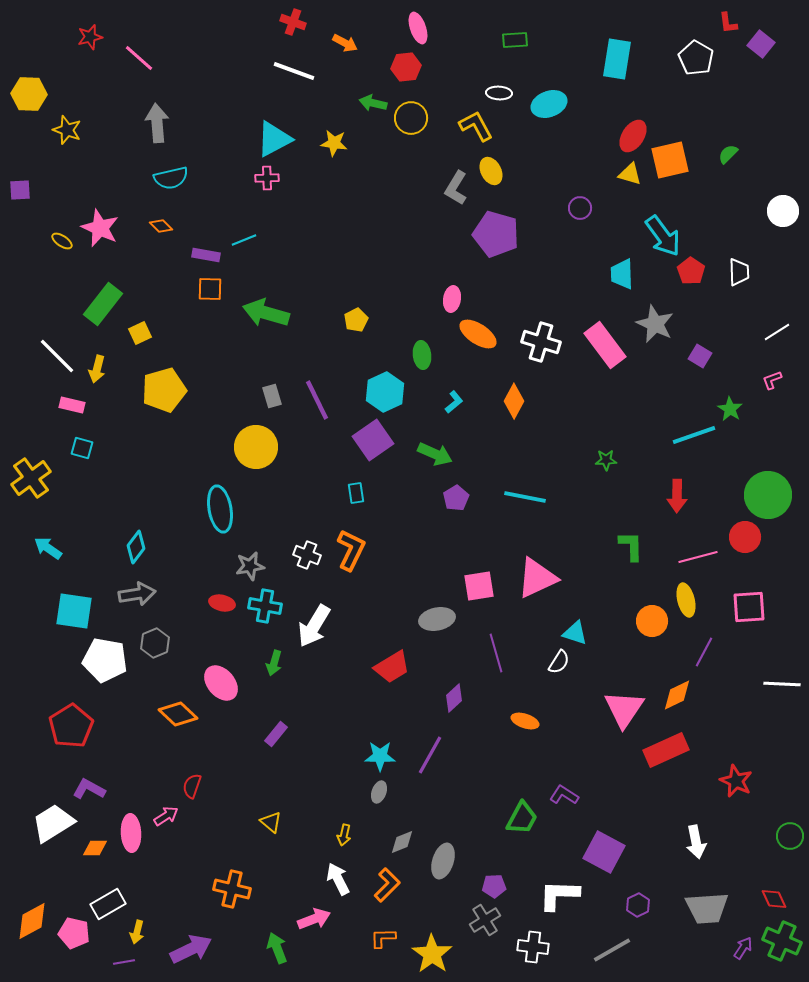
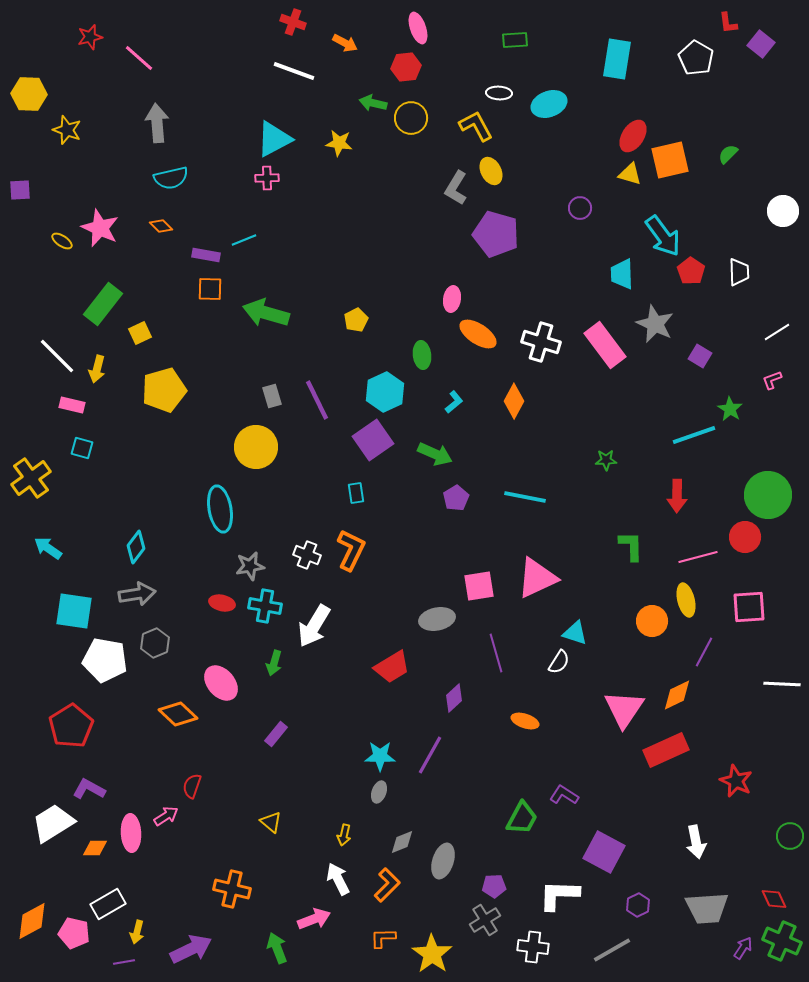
yellow star at (334, 143): moved 5 px right
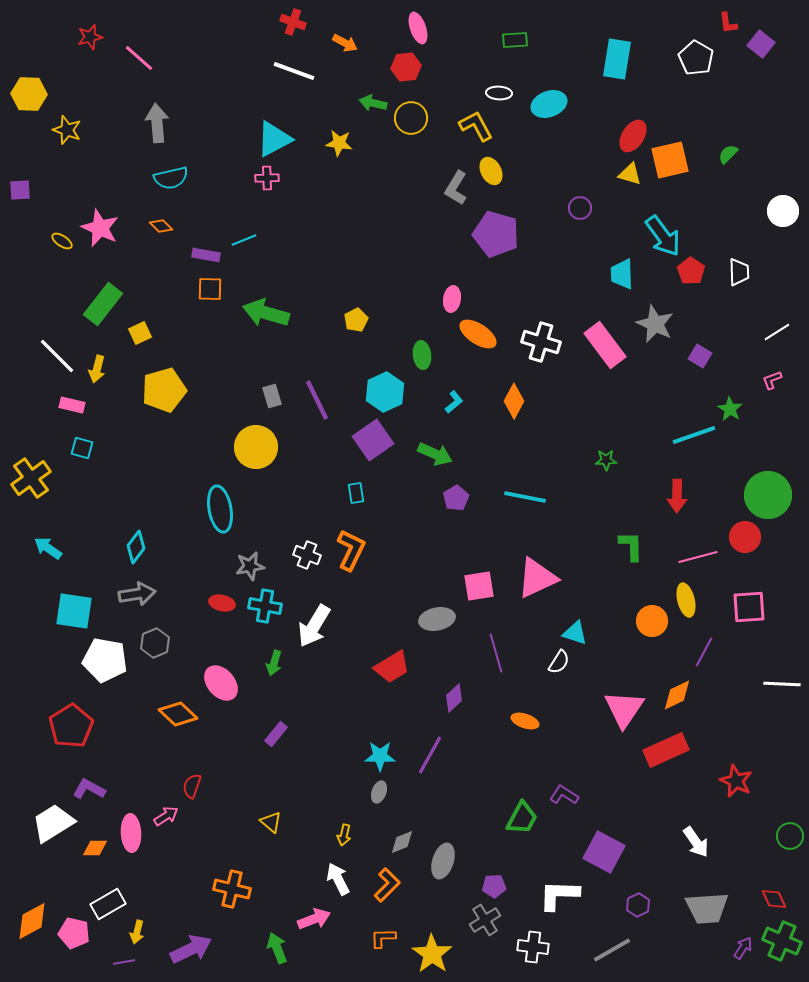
white arrow at (696, 842): rotated 24 degrees counterclockwise
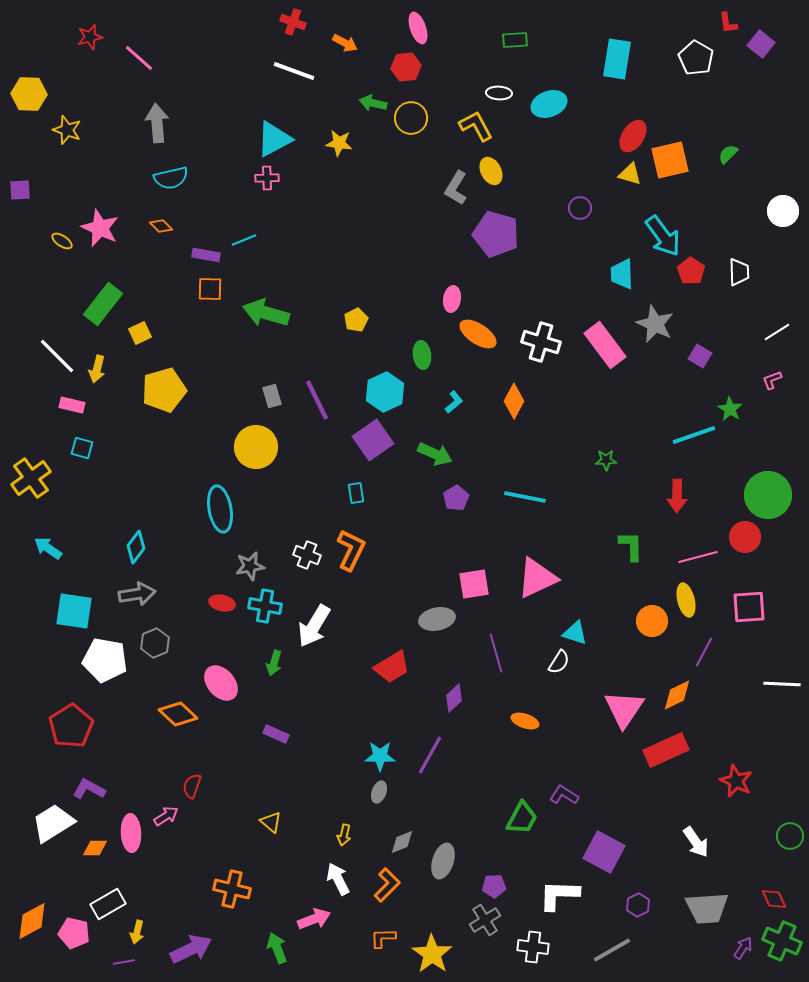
pink square at (479, 586): moved 5 px left, 2 px up
purple rectangle at (276, 734): rotated 75 degrees clockwise
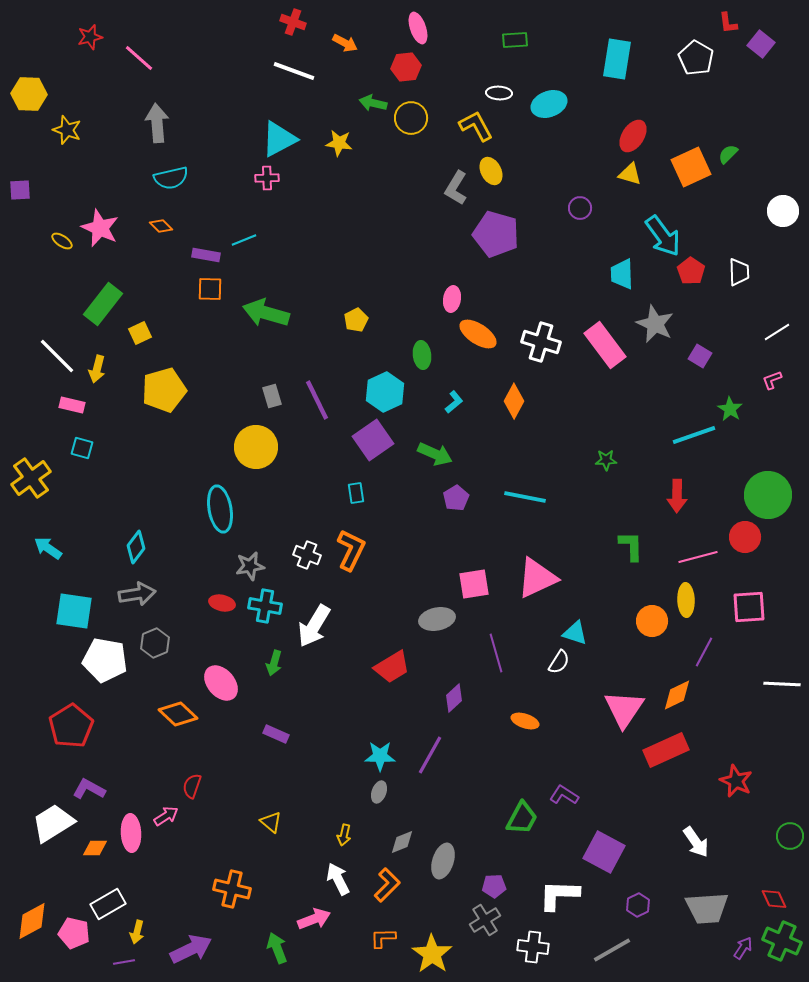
cyan triangle at (274, 139): moved 5 px right
orange square at (670, 160): moved 21 px right, 7 px down; rotated 12 degrees counterclockwise
yellow ellipse at (686, 600): rotated 12 degrees clockwise
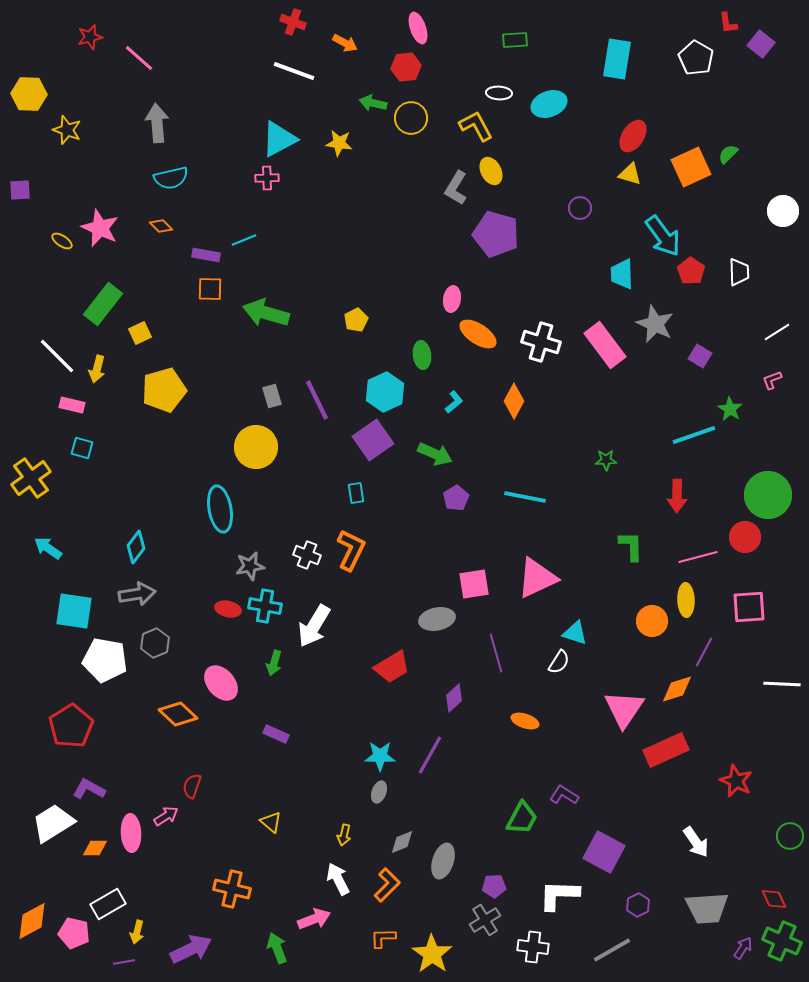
red ellipse at (222, 603): moved 6 px right, 6 px down
orange diamond at (677, 695): moved 6 px up; rotated 8 degrees clockwise
